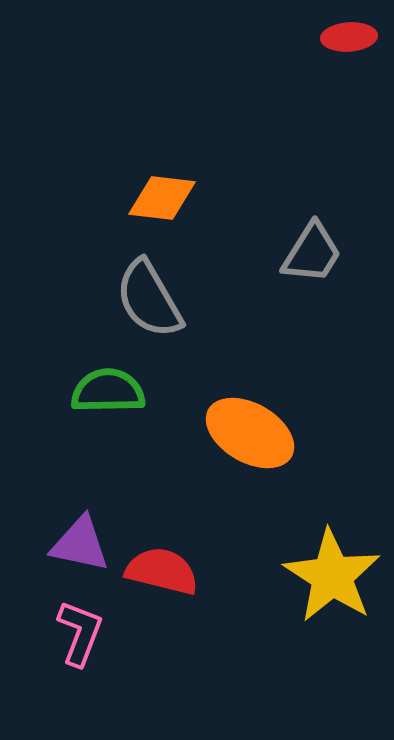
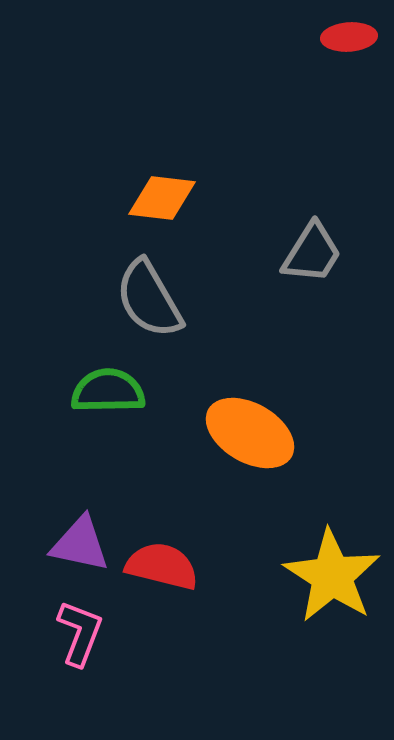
red semicircle: moved 5 px up
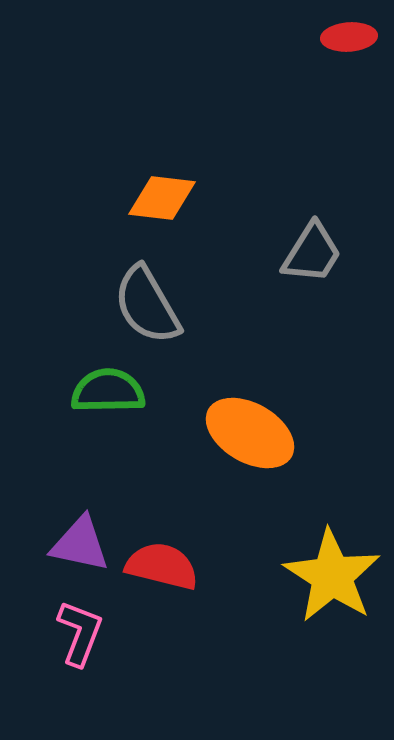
gray semicircle: moved 2 px left, 6 px down
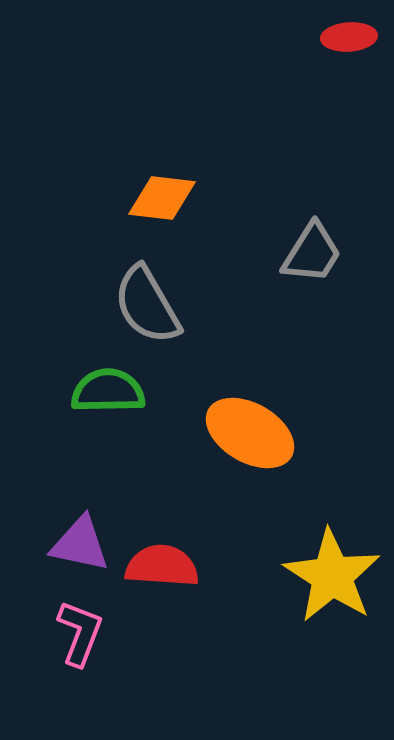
red semicircle: rotated 10 degrees counterclockwise
